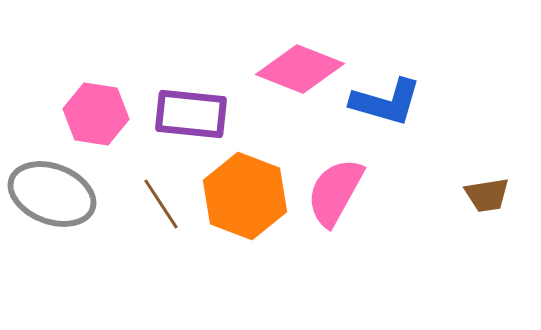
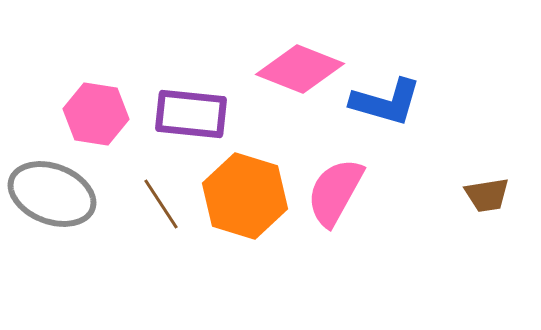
orange hexagon: rotated 4 degrees counterclockwise
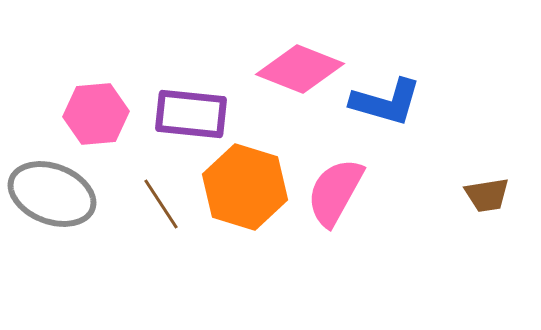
pink hexagon: rotated 14 degrees counterclockwise
orange hexagon: moved 9 px up
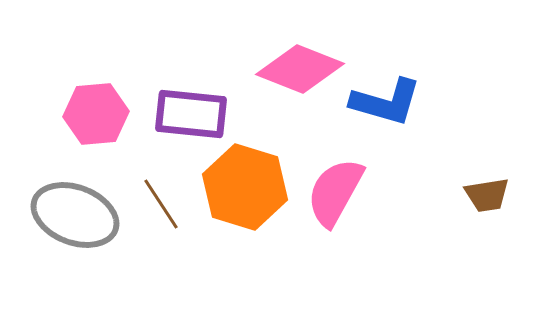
gray ellipse: moved 23 px right, 21 px down
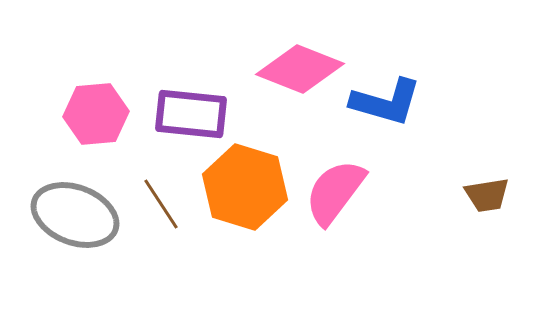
pink semicircle: rotated 8 degrees clockwise
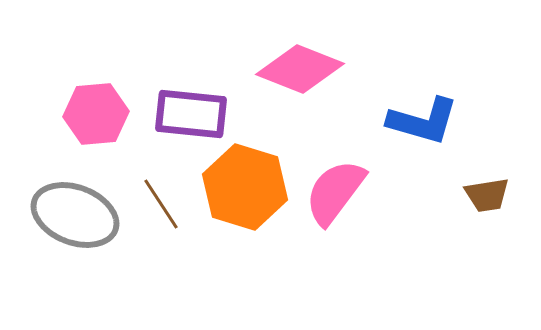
blue L-shape: moved 37 px right, 19 px down
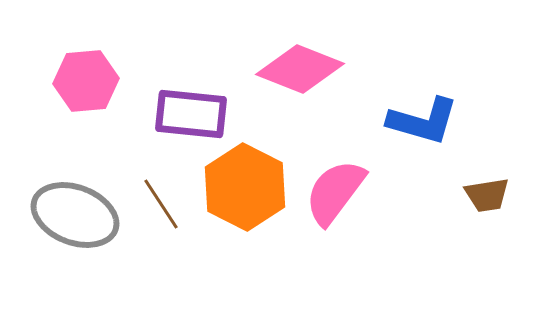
pink hexagon: moved 10 px left, 33 px up
orange hexagon: rotated 10 degrees clockwise
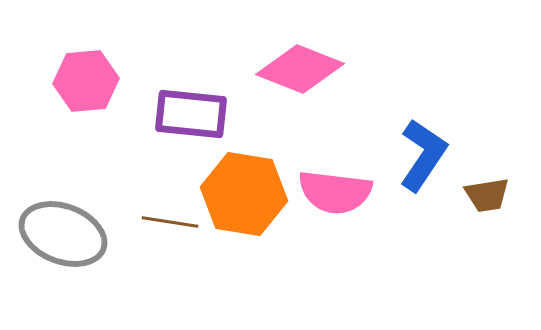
blue L-shape: moved 34 px down; rotated 72 degrees counterclockwise
orange hexagon: moved 1 px left, 7 px down; rotated 18 degrees counterclockwise
pink semicircle: rotated 120 degrees counterclockwise
brown line: moved 9 px right, 18 px down; rotated 48 degrees counterclockwise
gray ellipse: moved 12 px left, 19 px down
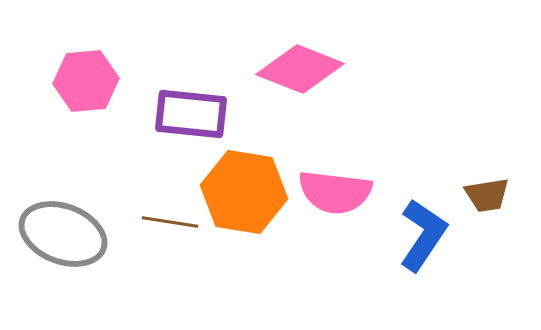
blue L-shape: moved 80 px down
orange hexagon: moved 2 px up
